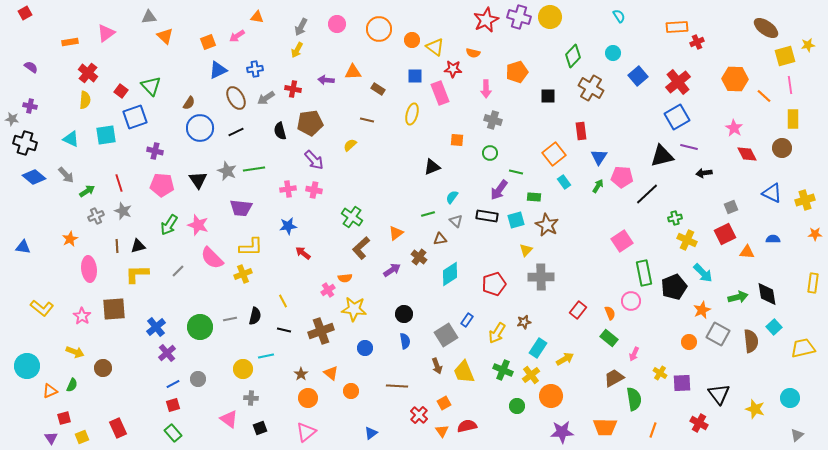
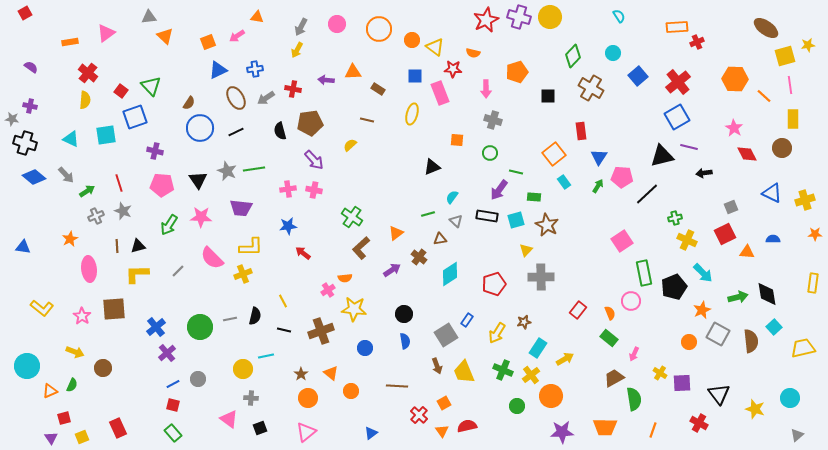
pink star at (198, 225): moved 3 px right, 8 px up; rotated 15 degrees counterclockwise
red square at (173, 405): rotated 32 degrees clockwise
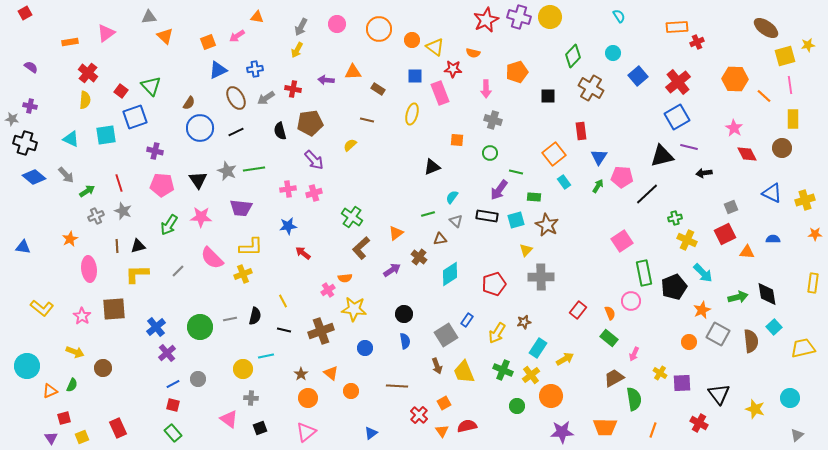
pink cross at (314, 190): moved 3 px down; rotated 28 degrees counterclockwise
